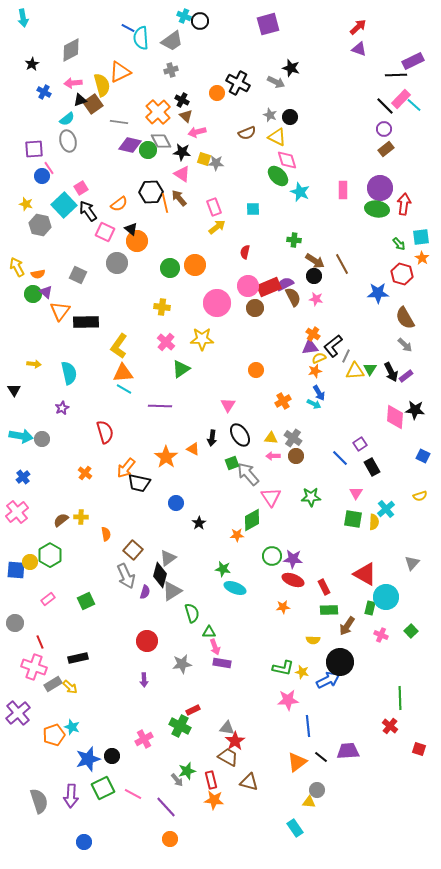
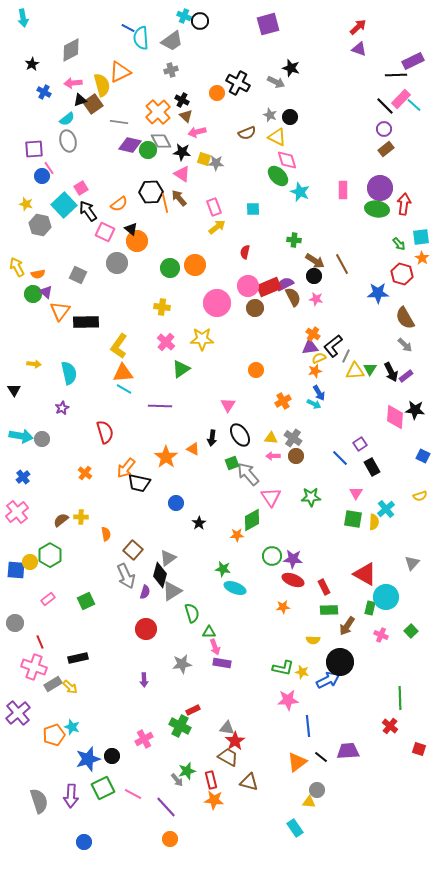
red circle at (147, 641): moved 1 px left, 12 px up
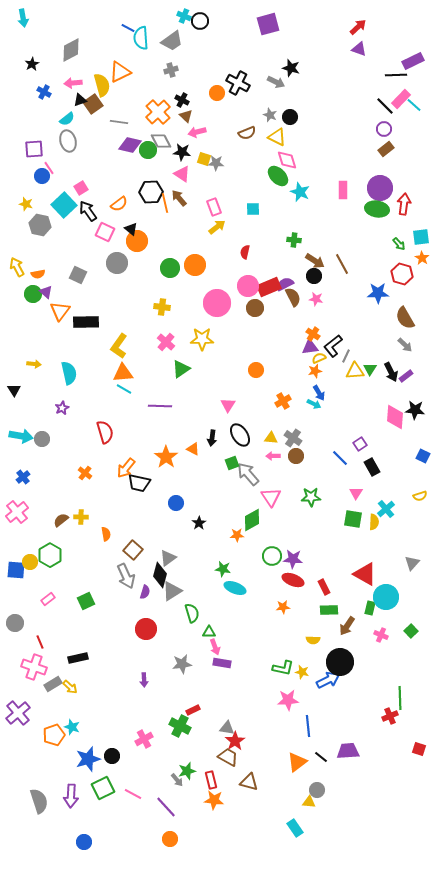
red cross at (390, 726): moved 10 px up; rotated 28 degrees clockwise
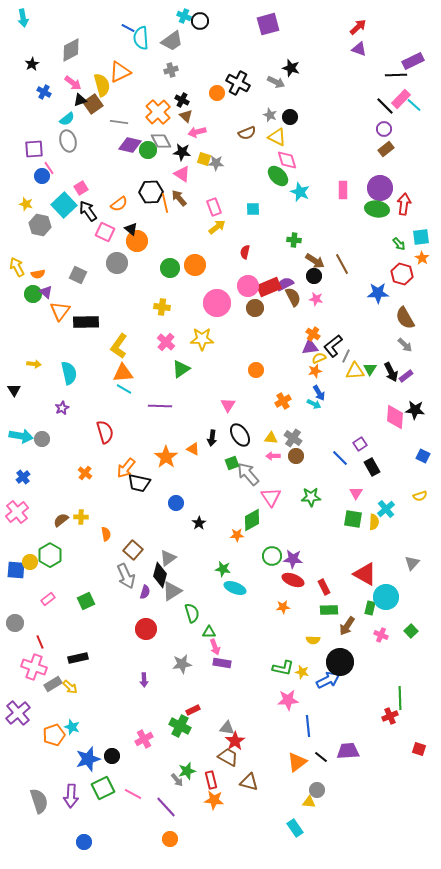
pink arrow at (73, 83): rotated 138 degrees counterclockwise
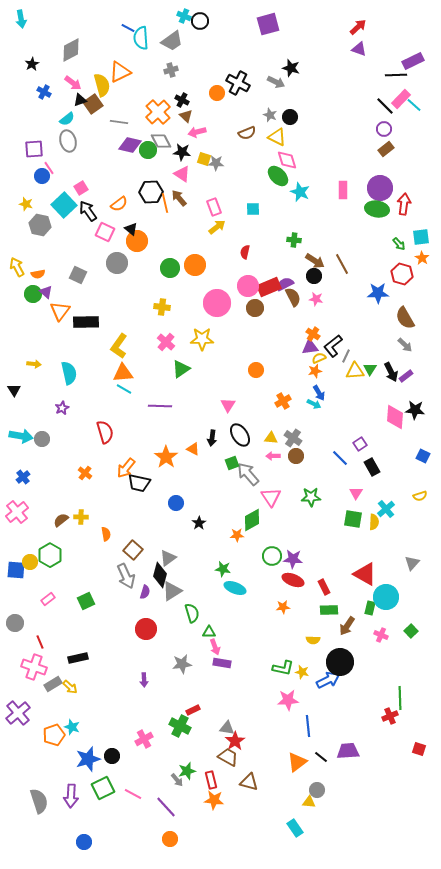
cyan arrow at (23, 18): moved 2 px left, 1 px down
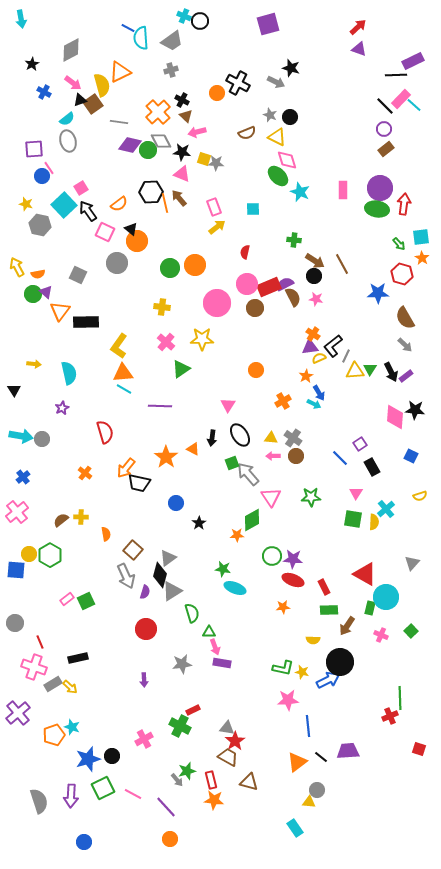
pink triangle at (182, 174): rotated 12 degrees counterclockwise
pink circle at (248, 286): moved 1 px left, 2 px up
orange star at (315, 371): moved 9 px left, 5 px down; rotated 16 degrees counterclockwise
blue square at (423, 456): moved 12 px left
yellow circle at (30, 562): moved 1 px left, 8 px up
pink rectangle at (48, 599): moved 19 px right
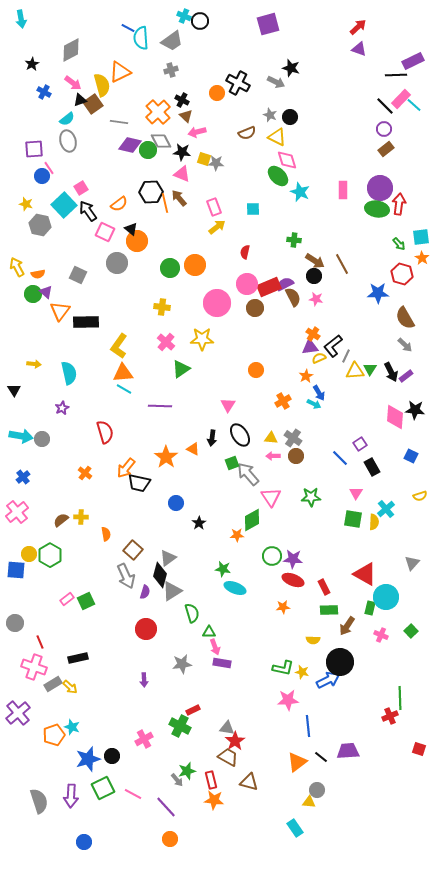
red arrow at (404, 204): moved 5 px left
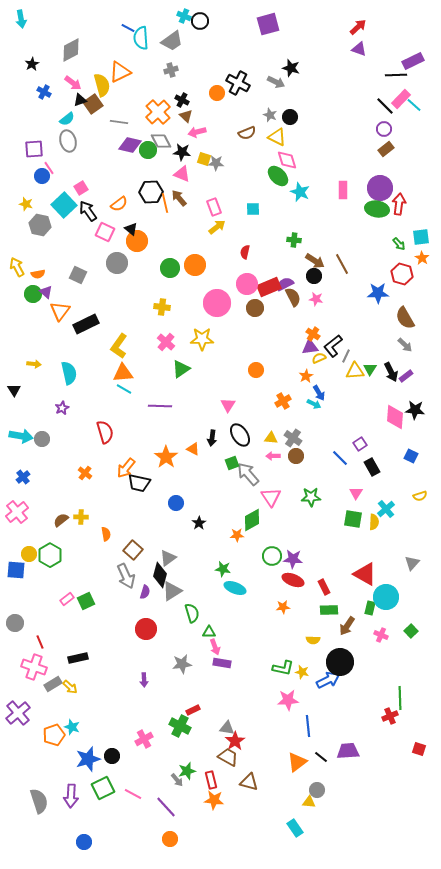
black rectangle at (86, 322): moved 2 px down; rotated 25 degrees counterclockwise
